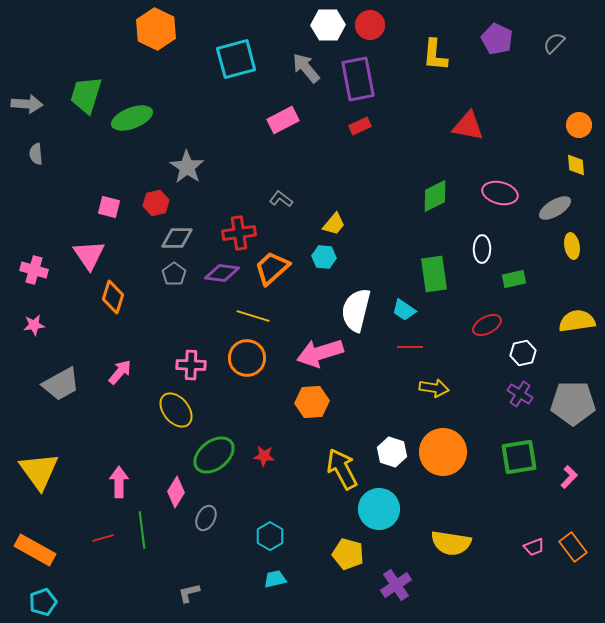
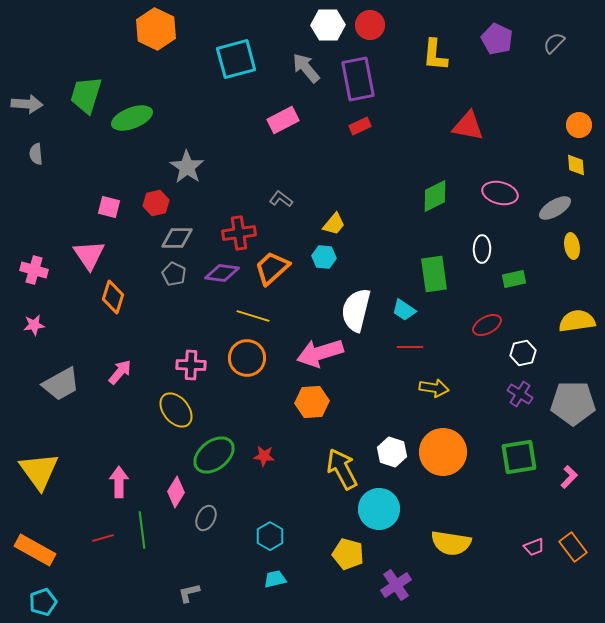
gray pentagon at (174, 274): rotated 10 degrees counterclockwise
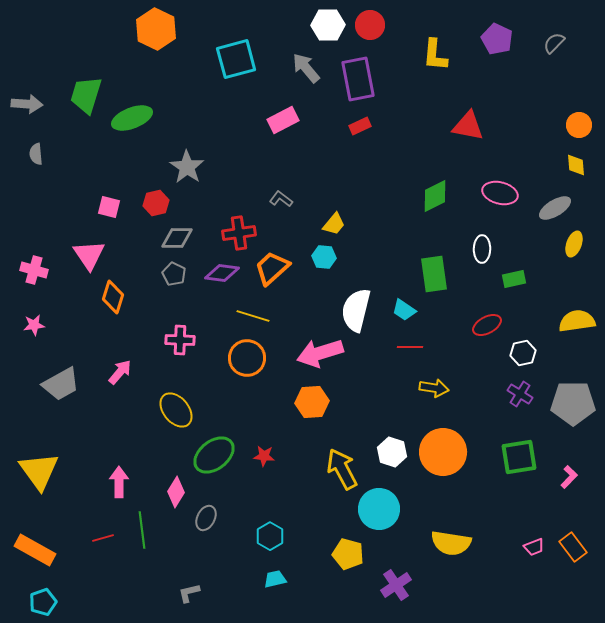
yellow ellipse at (572, 246): moved 2 px right, 2 px up; rotated 30 degrees clockwise
pink cross at (191, 365): moved 11 px left, 25 px up
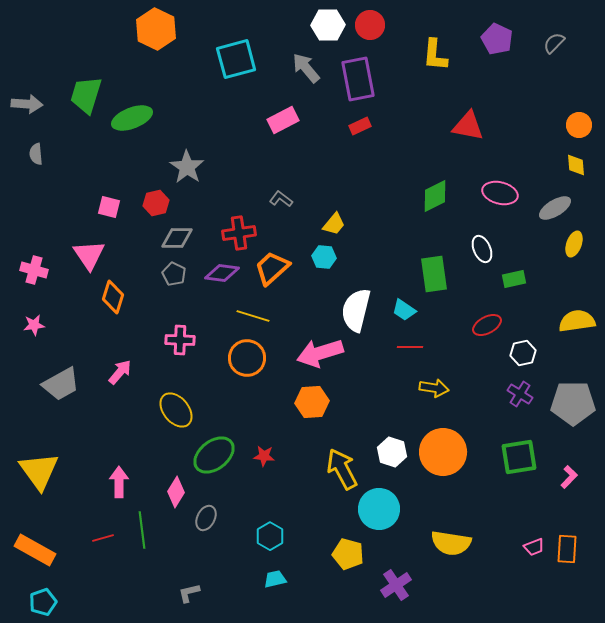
white ellipse at (482, 249): rotated 24 degrees counterclockwise
orange rectangle at (573, 547): moved 6 px left, 2 px down; rotated 40 degrees clockwise
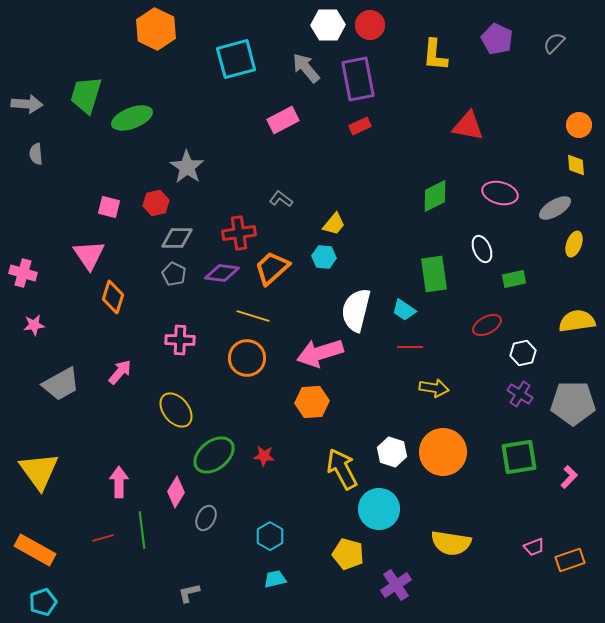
pink cross at (34, 270): moved 11 px left, 3 px down
orange rectangle at (567, 549): moved 3 px right, 11 px down; rotated 68 degrees clockwise
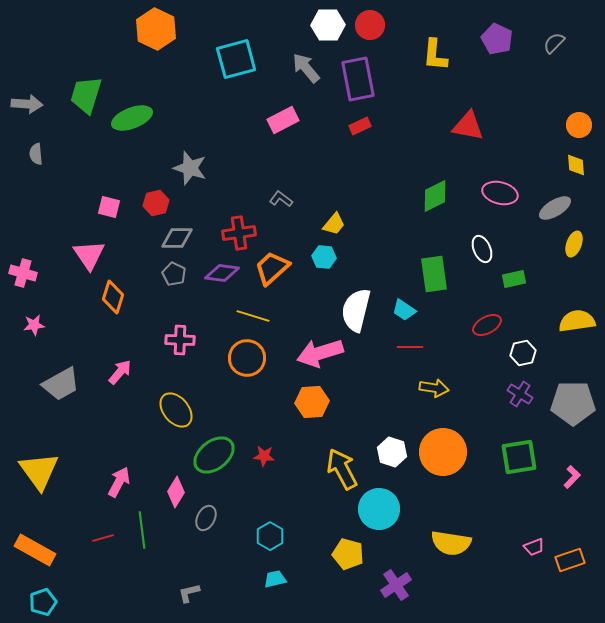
gray star at (187, 167): moved 3 px right, 1 px down; rotated 16 degrees counterclockwise
pink L-shape at (569, 477): moved 3 px right
pink arrow at (119, 482): rotated 28 degrees clockwise
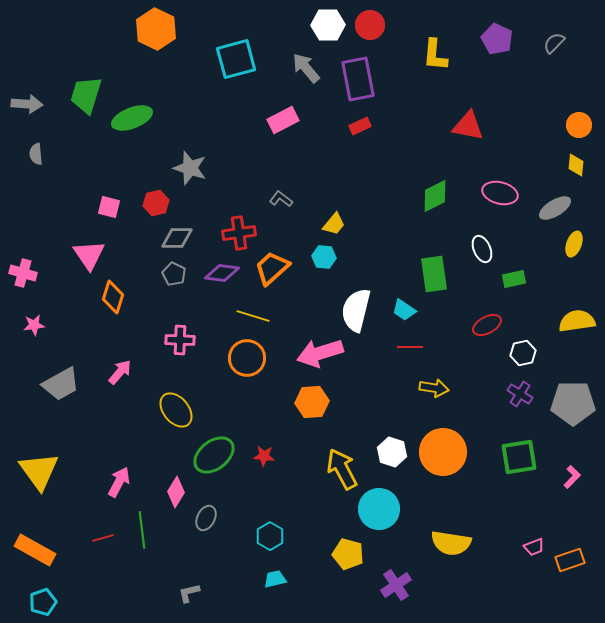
yellow diamond at (576, 165): rotated 10 degrees clockwise
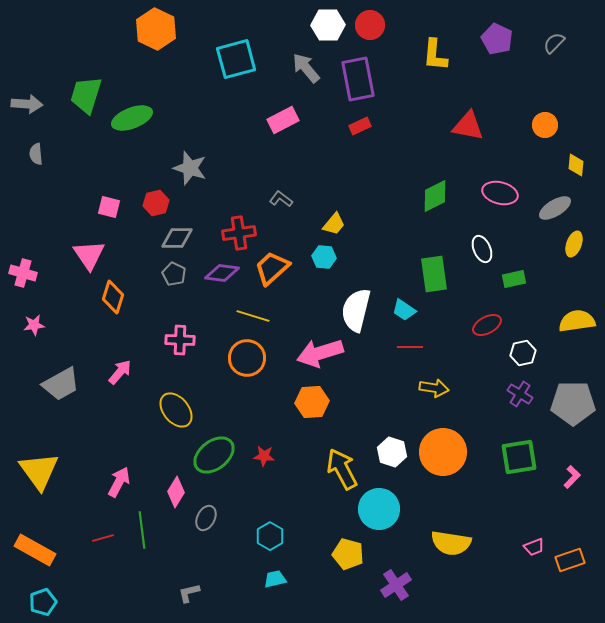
orange circle at (579, 125): moved 34 px left
